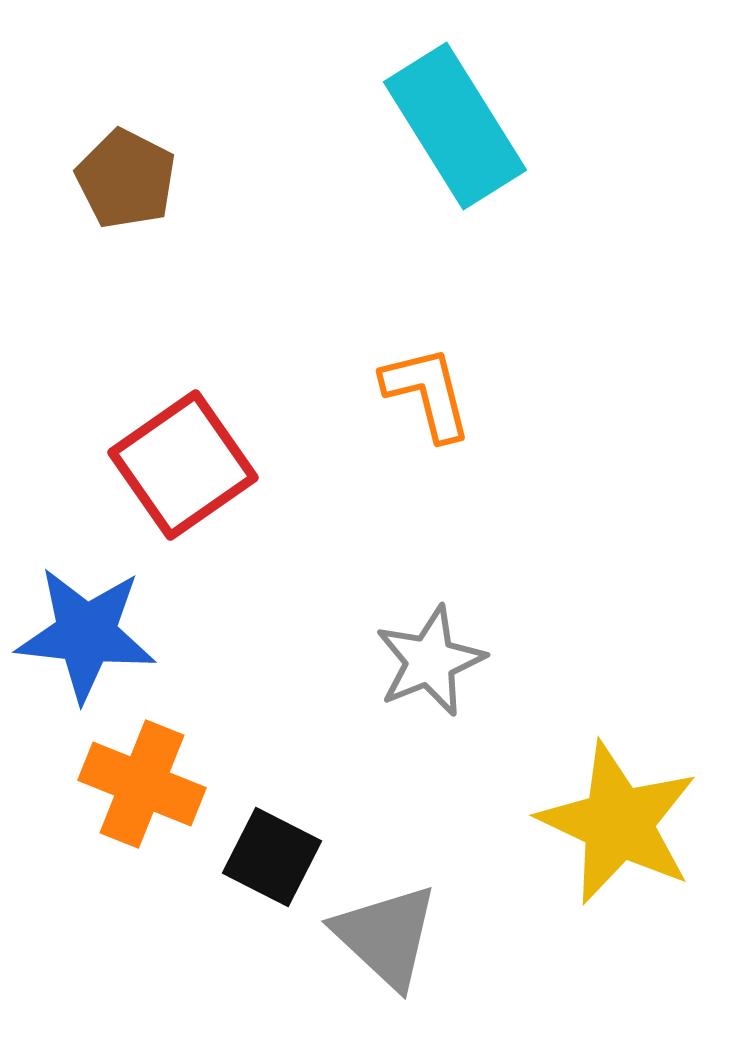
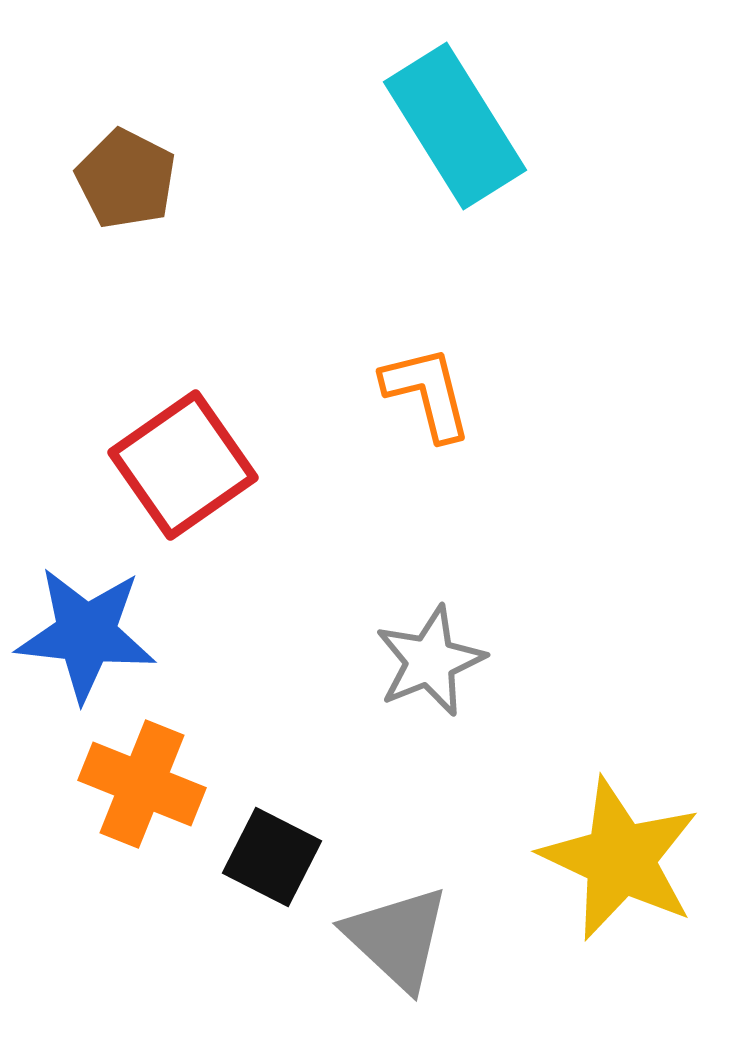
yellow star: moved 2 px right, 36 px down
gray triangle: moved 11 px right, 2 px down
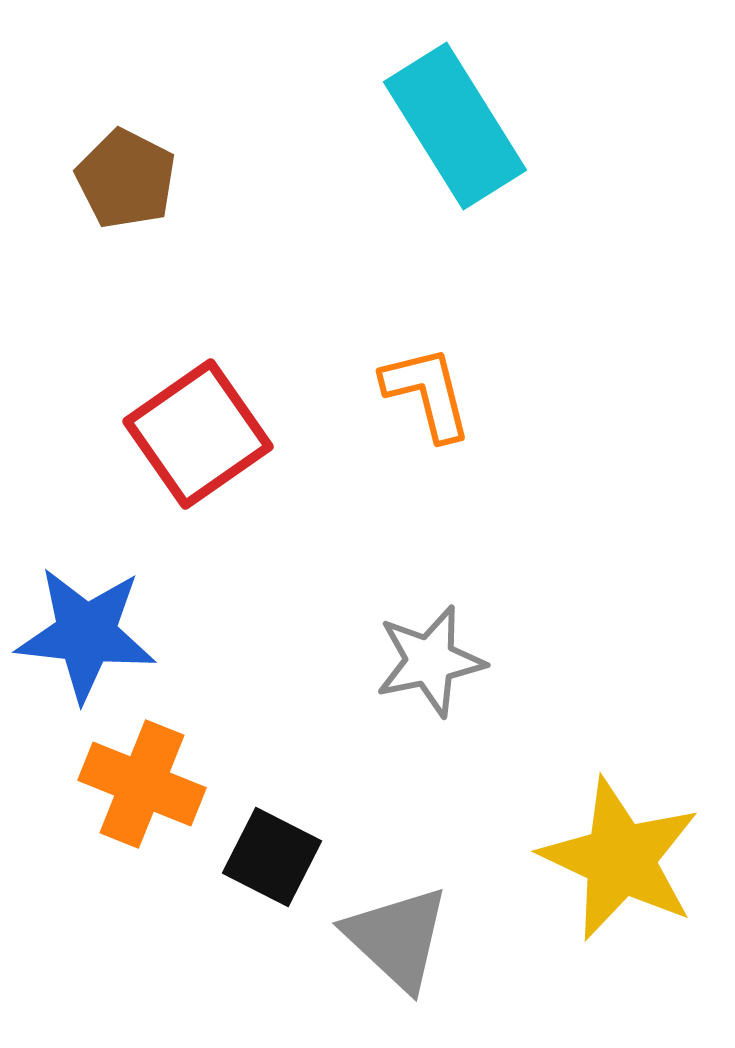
red square: moved 15 px right, 31 px up
gray star: rotated 10 degrees clockwise
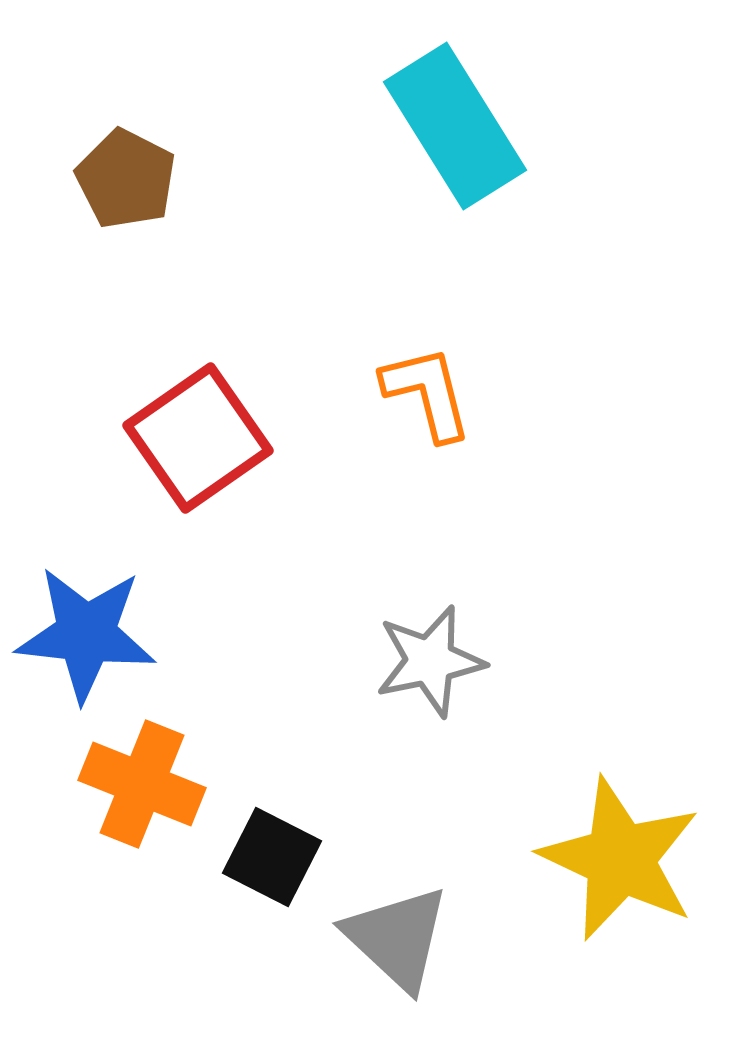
red square: moved 4 px down
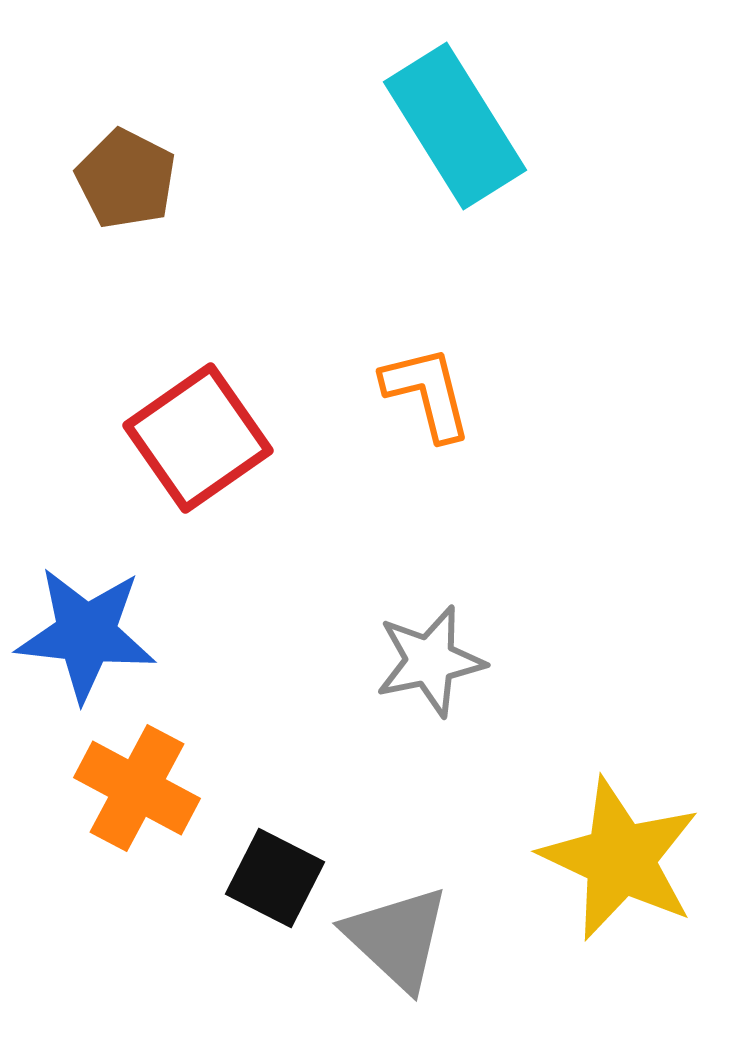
orange cross: moved 5 px left, 4 px down; rotated 6 degrees clockwise
black square: moved 3 px right, 21 px down
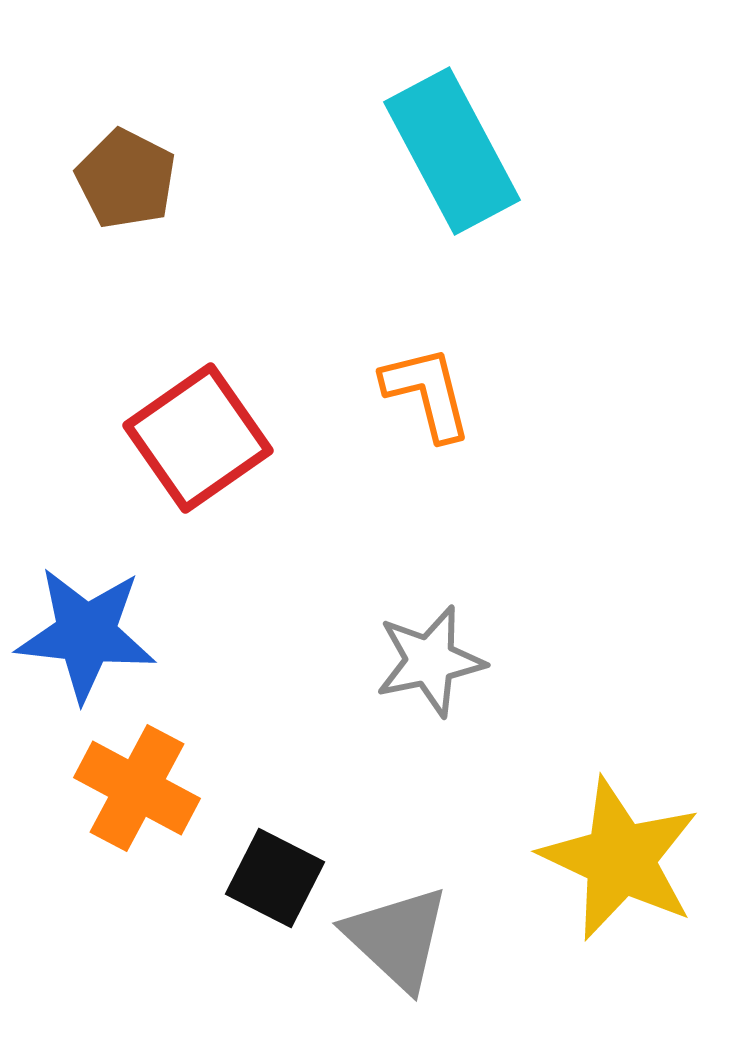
cyan rectangle: moved 3 px left, 25 px down; rotated 4 degrees clockwise
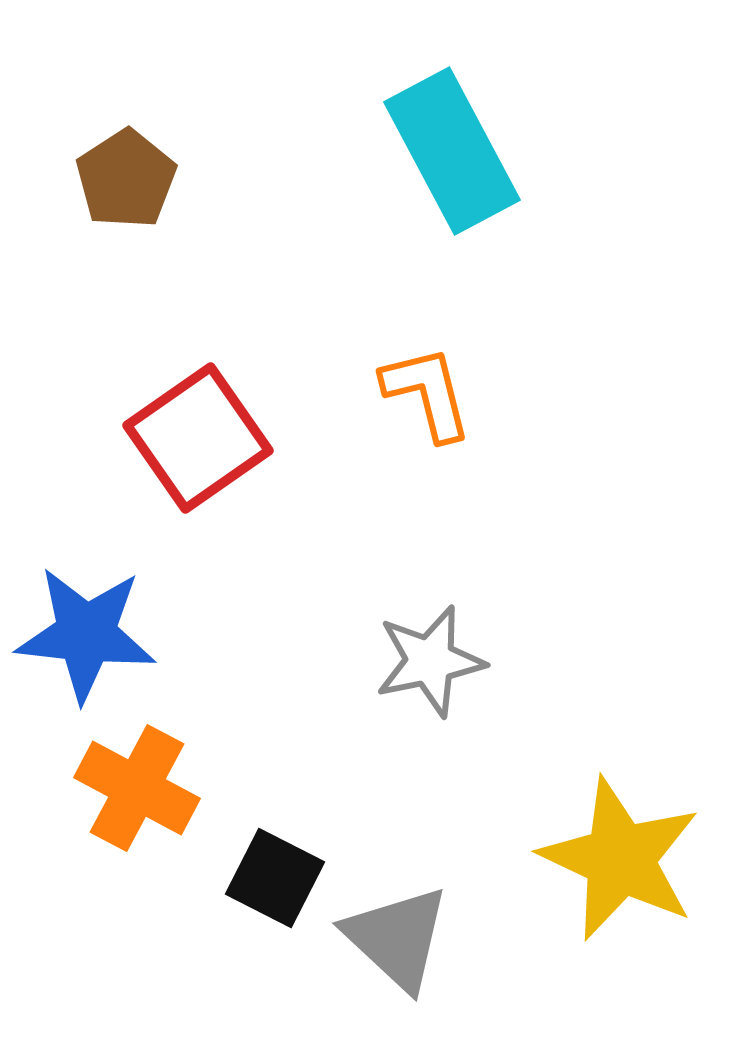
brown pentagon: rotated 12 degrees clockwise
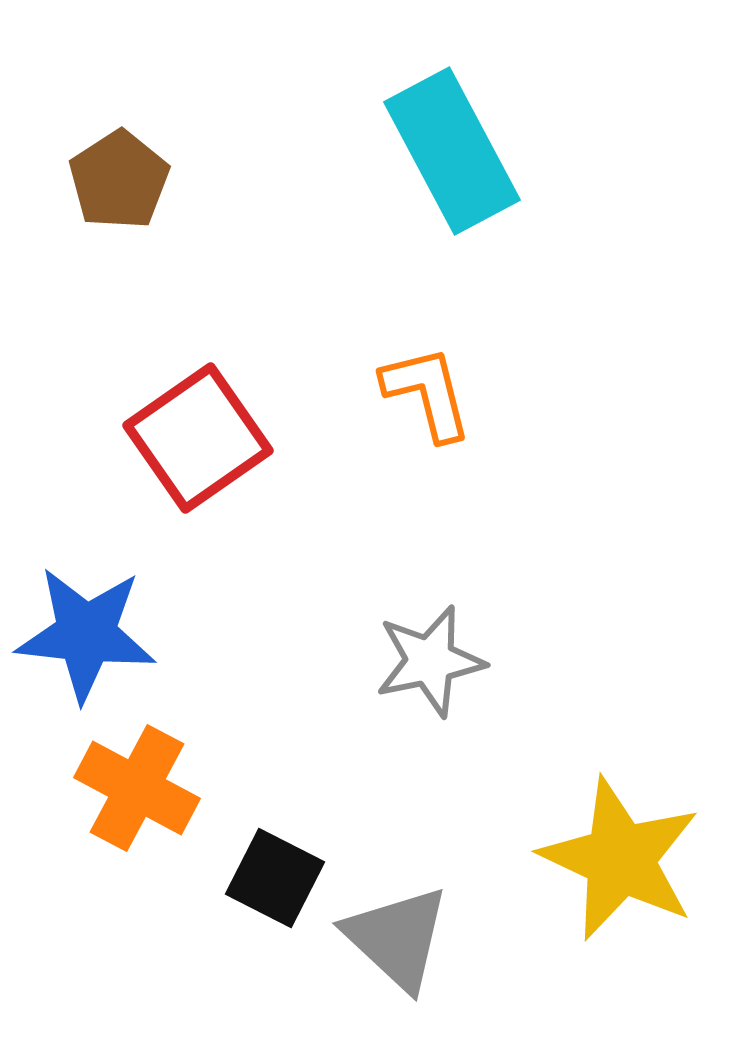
brown pentagon: moved 7 px left, 1 px down
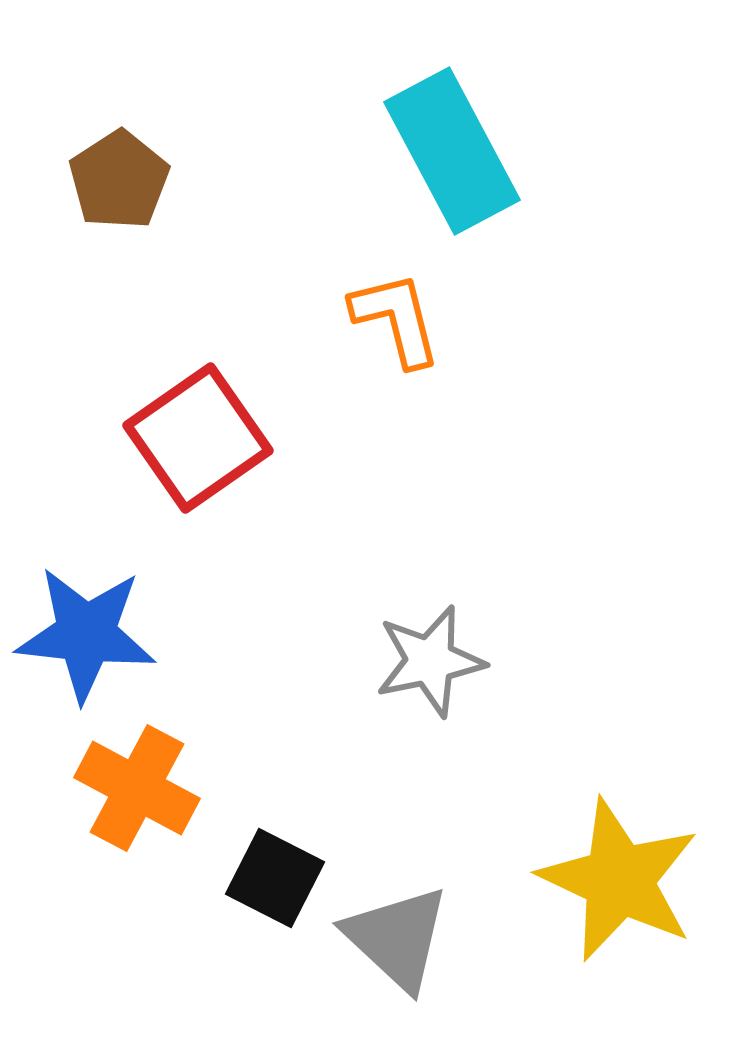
orange L-shape: moved 31 px left, 74 px up
yellow star: moved 1 px left, 21 px down
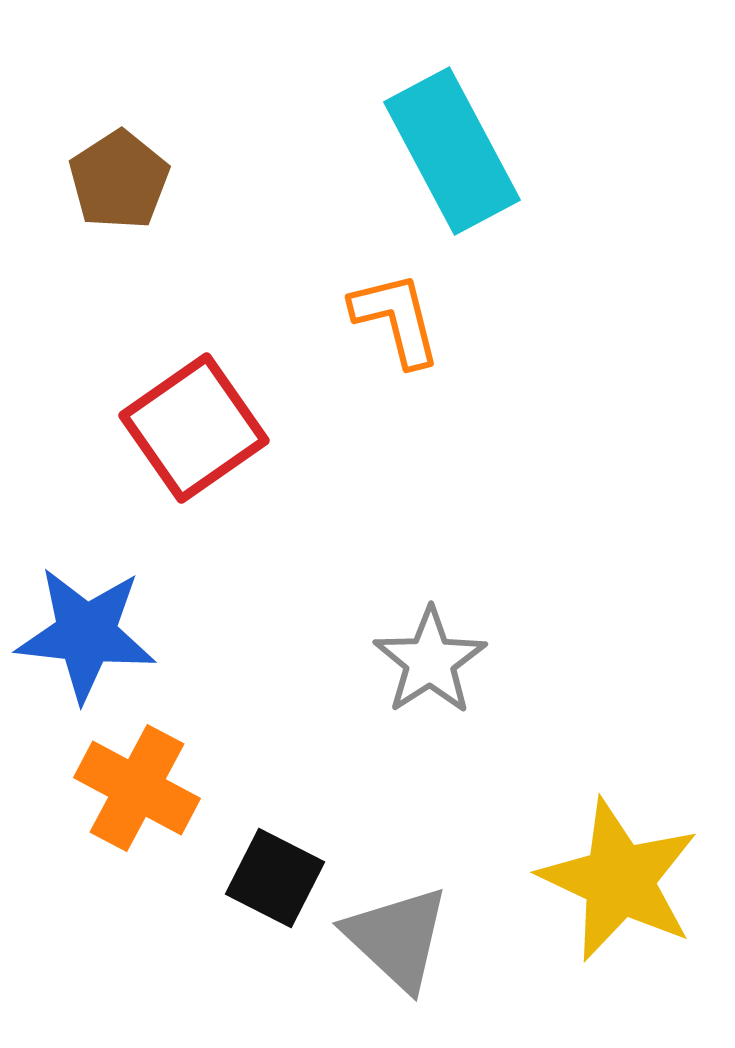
red square: moved 4 px left, 10 px up
gray star: rotated 21 degrees counterclockwise
